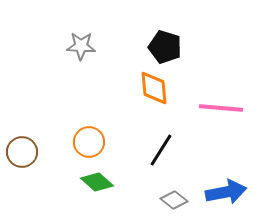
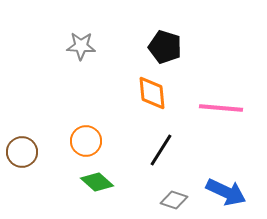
orange diamond: moved 2 px left, 5 px down
orange circle: moved 3 px left, 1 px up
blue arrow: rotated 36 degrees clockwise
gray diamond: rotated 20 degrees counterclockwise
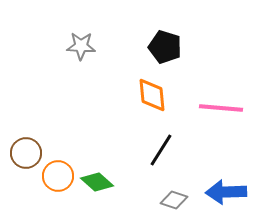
orange diamond: moved 2 px down
orange circle: moved 28 px left, 35 px down
brown circle: moved 4 px right, 1 px down
blue arrow: rotated 153 degrees clockwise
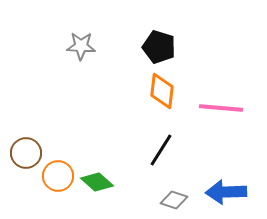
black pentagon: moved 6 px left
orange diamond: moved 10 px right, 4 px up; rotated 12 degrees clockwise
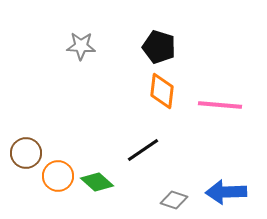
pink line: moved 1 px left, 3 px up
black line: moved 18 px left; rotated 24 degrees clockwise
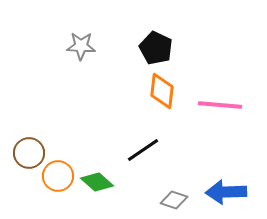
black pentagon: moved 3 px left, 1 px down; rotated 8 degrees clockwise
brown circle: moved 3 px right
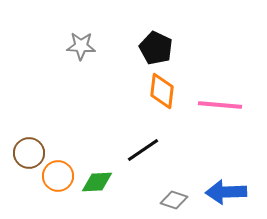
green diamond: rotated 44 degrees counterclockwise
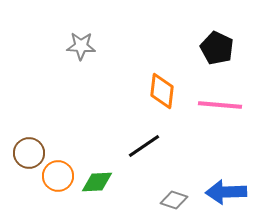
black pentagon: moved 61 px right
black line: moved 1 px right, 4 px up
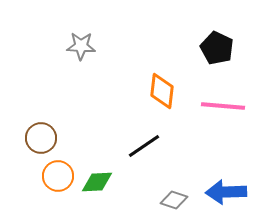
pink line: moved 3 px right, 1 px down
brown circle: moved 12 px right, 15 px up
